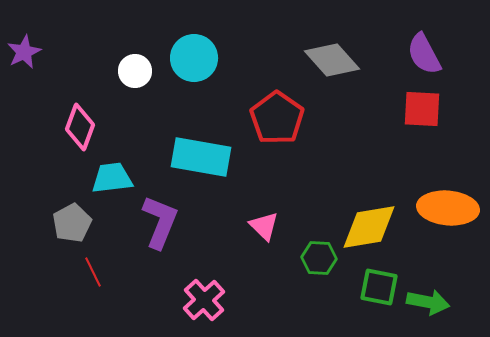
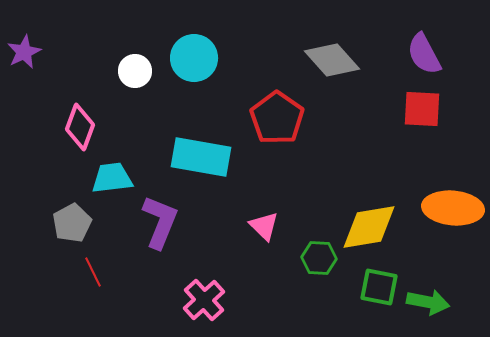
orange ellipse: moved 5 px right
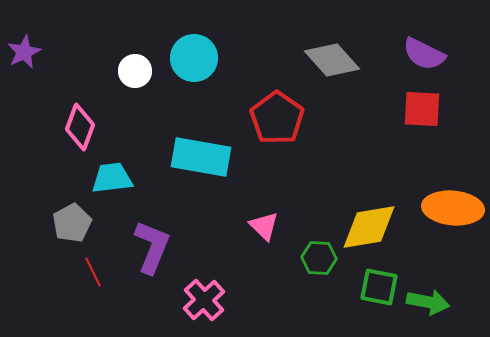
purple semicircle: rotated 36 degrees counterclockwise
purple L-shape: moved 8 px left, 25 px down
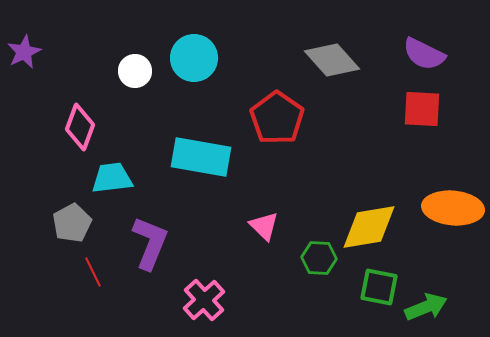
purple L-shape: moved 2 px left, 4 px up
green arrow: moved 2 px left, 5 px down; rotated 33 degrees counterclockwise
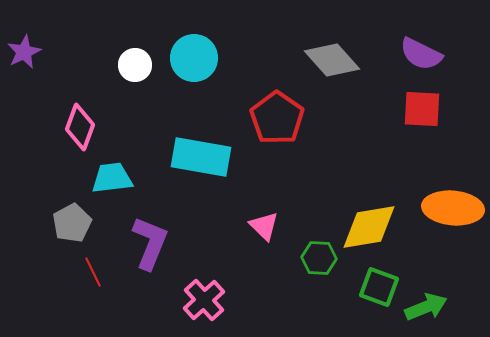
purple semicircle: moved 3 px left
white circle: moved 6 px up
green square: rotated 9 degrees clockwise
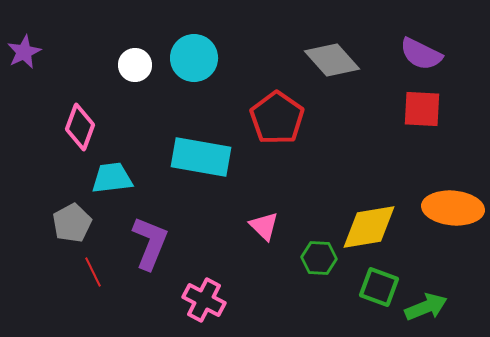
pink cross: rotated 21 degrees counterclockwise
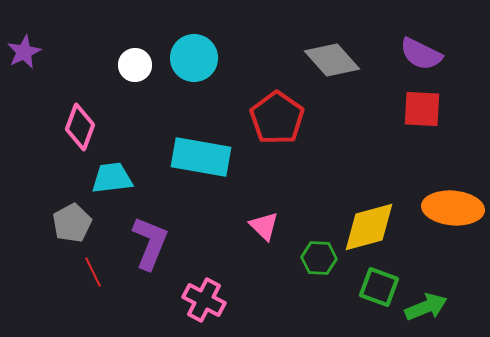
yellow diamond: rotated 6 degrees counterclockwise
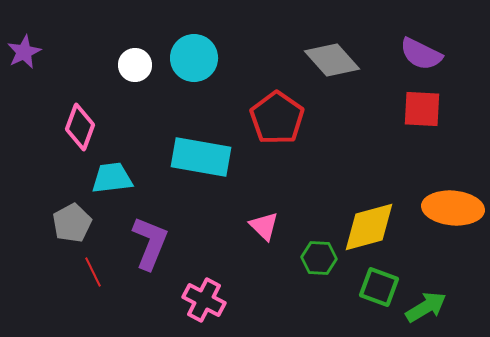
green arrow: rotated 9 degrees counterclockwise
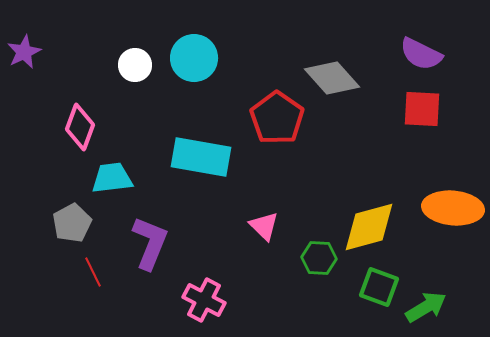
gray diamond: moved 18 px down
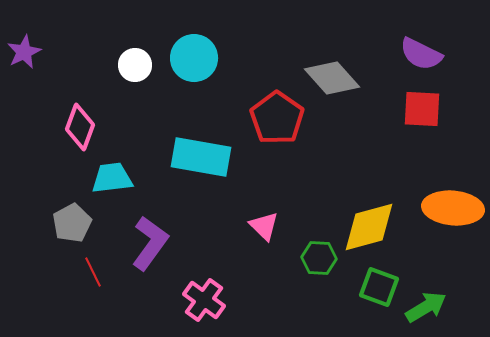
purple L-shape: rotated 14 degrees clockwise
pink cross: rotated 9 degrees clockwise
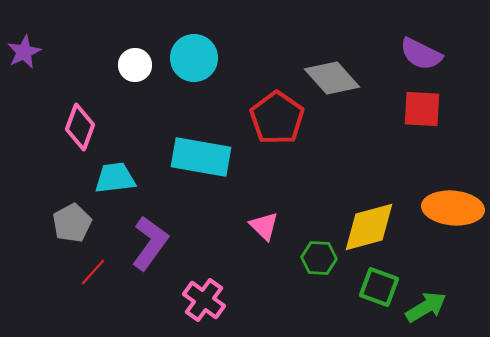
cyan trapezoid: moved 3 px right
red line: rotated 68 degrees clockwise
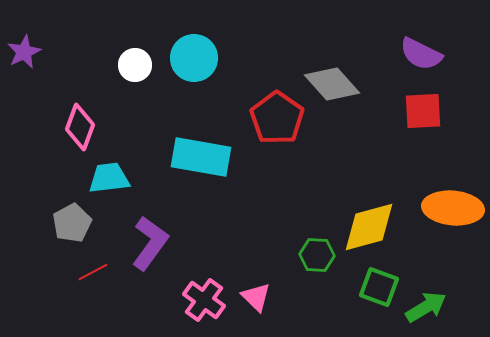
gray diamond: moved 6 px down
red square: moved 1 px right, 2 px down; rotated 6 degrees counterclockwise
cyan trapezoid: moved 6 px left
pink triangle: moved 8 px left, 71 px down
green hexagon: moved 2 px left, 3 px up
red line: rotated 20 degrees clockwise
